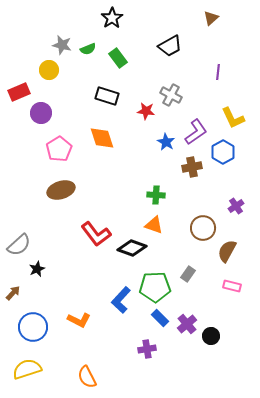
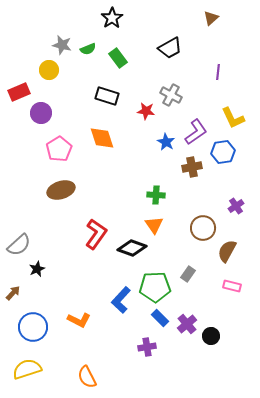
black trapezoid at (170, 46): moved 2 px down
blue hexagon at (223, 152): rotated 20 degrees clockwise
orange triangle at (154, 225): rotated 36 degrees clockwise
red L-shape at (96, 234): rotated 108 degrees counterclockwise
purple cross at (147, 349): moved 2 px up
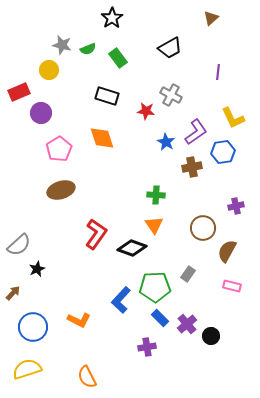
purple cross at (236, 206): rotated 21 degrees clockwise
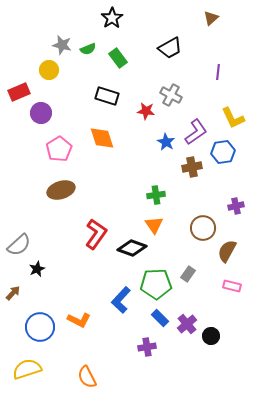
green cross at (156, 195): rotated 12 degrees counterclockwise
green pentagon at (155, 287): moved 1 px right, 3 px up
blue circle at (33, 327): moved 7 px right
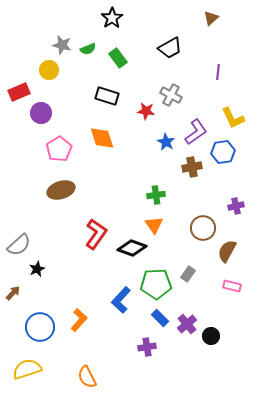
orange L-shape at (79, 320): rotated 75 degrees counterclockwise
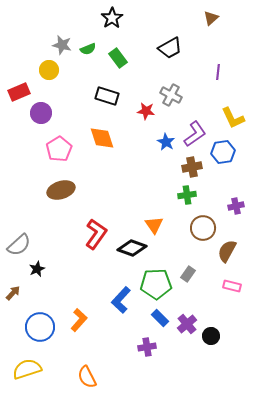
purple L-shape at (196, 132): moved 1 px left, 2 px down
green cross at (156, 195): moved 31 px right
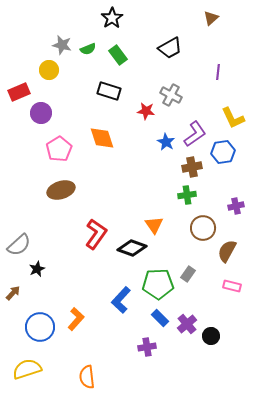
green rectangle at (118, 58): moved 3 px up
black rectangle at (107, 96): moved 2 px right, 5 px up
green pentagon at (156, 284): moved 2 px right
orange L-shape at (79, 320): moved 3 px left, 1 px up
orange semicircle at (87, 377): rotated 20 degrees clockwise
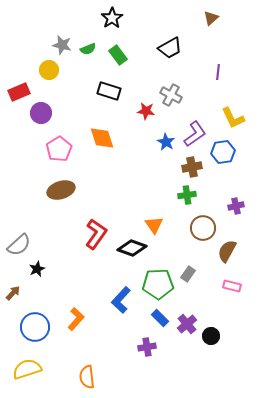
blue circle at (40, 327): moved 5 px left
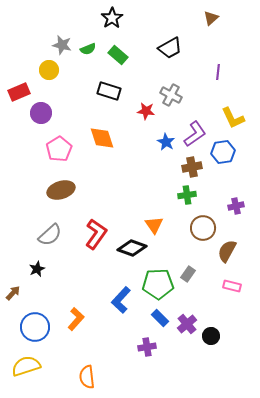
green rectangle at (118, 55): rotated 12 degrees counterclockwise
gray semicircle at (19, 245): moved 31 px right, 10 px up
yellow semicircle at (27, 369): moved 1 px left, 3 px up
